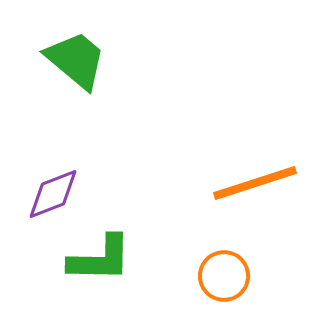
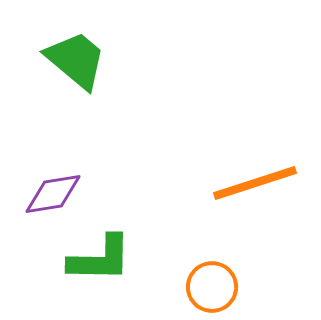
purple diamond: rotated 12 degrees clockwise
orange circle: moved 12 px left, 11 px down
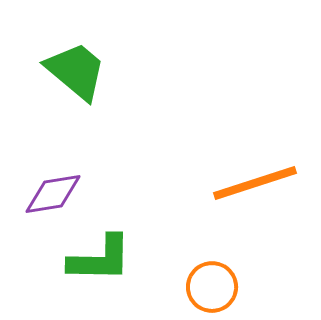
green trapezoid: moved 11 px down
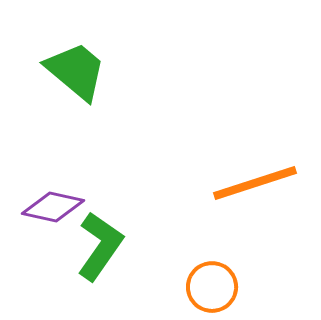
purple diamond: moved 13 px down; rotated 22 degrees clockwise
green L-shape: moved 13 px up; rotated 56 degrees counterclockwise
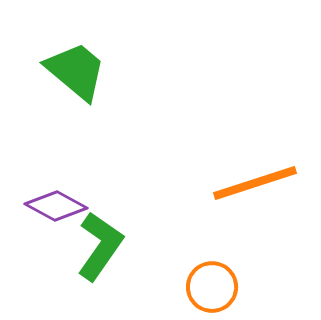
purple diamond: moved 3 px right, 1 px up; rotated 16 degrees clockwise
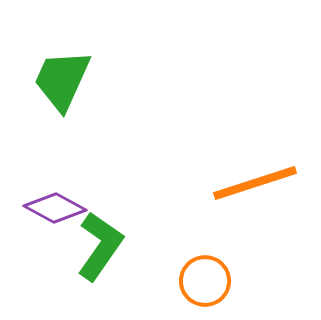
green trapezoid: moved 14 px left, 9 px down; rotated 106 degrees counterclockwise
purple diamond: moved 1 px left, 2 px down
orange circle: moved 7 px left, 6 px up
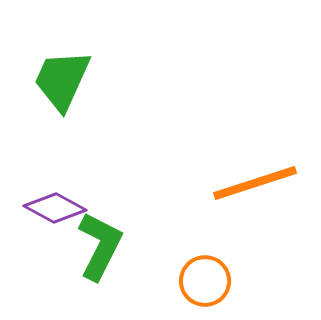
green L-shape: rotated 8 degrees counterclockwise
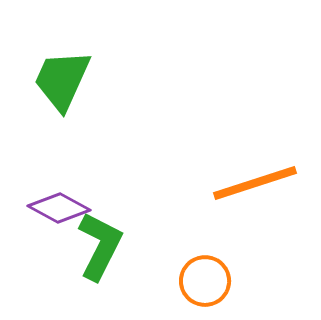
purple diamond: moved 4 px right
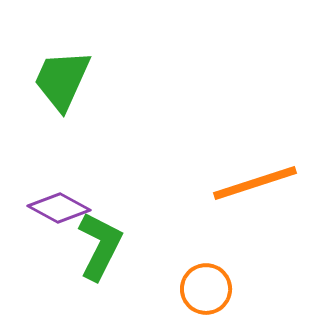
orange circle: moved 1 px right, 8 px down
